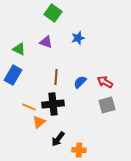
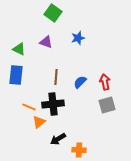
blue rectangle: moved 3 px right; rotated 24 degrees counterclockwise
red arrow: rotated 49 degrees clockwise
black arrow: rotated 21 degrees clockwise
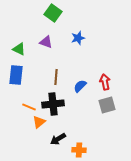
blue semicircle: moved 4 px down
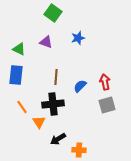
orange line: moved 7 px left; rotated 32 degrees clockwise
orange triangle: rotated 24 degrees counterclockwise
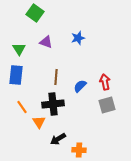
green square: moved 18 px left
green triangle: rotated 32 degrees clockwise
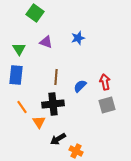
orange cross: moved 3 px left, 1 px down; rotated 24 degrees clockwise
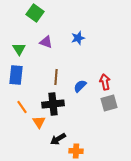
gray square: moved 2 px right, 2 px up
orange cross: rotated 24 degrees counterclockwise
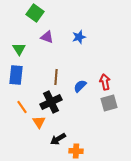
blue star: moved 1 px right, 1 px up
purple triangle: moved 1 px right, 5 px up
black cross: moved 2 px left, 2 px up; rotated 20 degrees counterclockwise
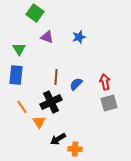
blue semicircle: moved 4 px left, 2 px up
orange cross: moved 1 px left, 2 px up
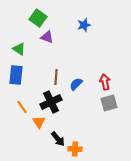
green square: moved 3 px right, 5 px down
blue star: moved 5 px right, 12 px up
green triangle: rotated 24 degrees counterclockwise
black arrow: rotated 98 degrees counterclockwise
